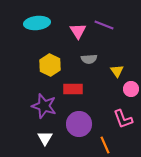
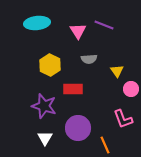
purple circle: moved 1 px left, 4 px down
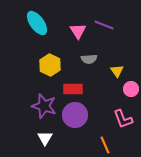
cyan ellipse: rotated 60 degrees clockwise
purple circle: moved 3 px left, 13 px up
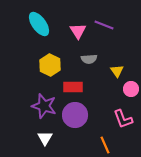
cyan ellipse: moved 2 px right, 1 px down
red rectangle: moved 2 px up
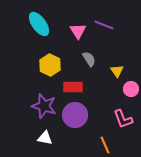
gray semicircle: rotated 119 degrees counterclockwise
white triangle: rotated 49 degrees counterclockwise
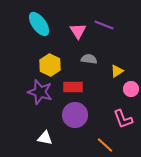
gray semicircle: rotated 49 degrees counterclockwise
yellow triangle: rotated 32 degrees clockwise
purple star: moved 4 px left, 14 px up
orange line: rotated 24 degrees counterclockwise
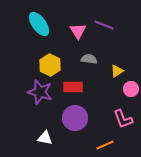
purple circle: moved 3 px down
orange line: rotated 66 degrees counterclockwise
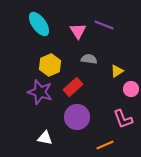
yellow hexagon: rotated 10 degrees clockwise
red rectangle: rotated 42 degrees counterclockwise
purple circle: moved 2 px right, 1 px up
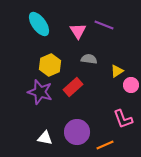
pink circle: moved 4 px up
purple circle: moved 15 px down
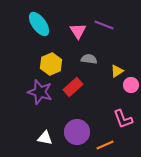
yellow hexagon: moved 1 px right, 1 px up
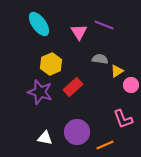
pink triangle: moved 1 px right, 1 px down
gray semicircle: moved 11 px right
